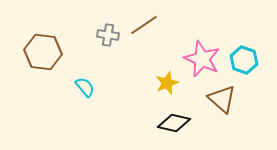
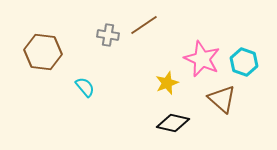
cyan hexagon: moved 2 px down
black diamond: moved 1 px left
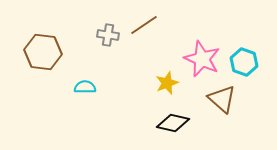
cyan semicircle: rotated 50 degrees counterclockwise
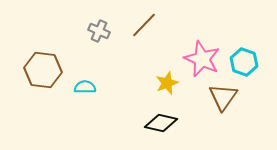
brown line: rotated 12 degrees counterclockwise
gray cross: moved 9 px left, 4 px up; rotated 15 degrees clockwise
brown hexagon: moved 18 px down
brown triangle: moved 1 px right, 2 px up; rotated 24 degrees clockwise
black diamond: moved 12 px left
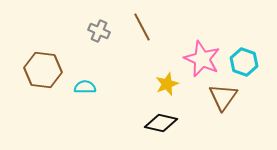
brown line: moved 2 px left, 2 px down; rotated 72 degrees counterclockwise
yellow star: moved 1 px down
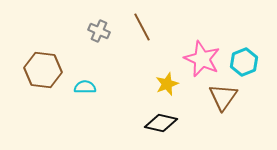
cyan hexagon: rotated 20 degrees clockwise
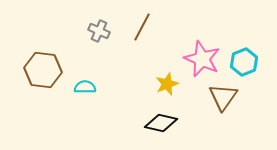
brown line: rotated 56 degrees clockwise
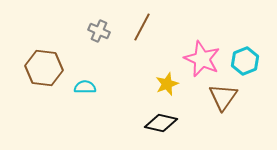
cyan hexagon: moved 1 px right, 1 px up
brown hexagon: moved 1 px right, 2 px up
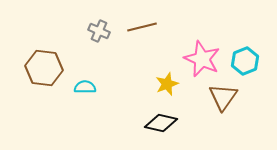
brown line: rotated 48 degrees clockwise
